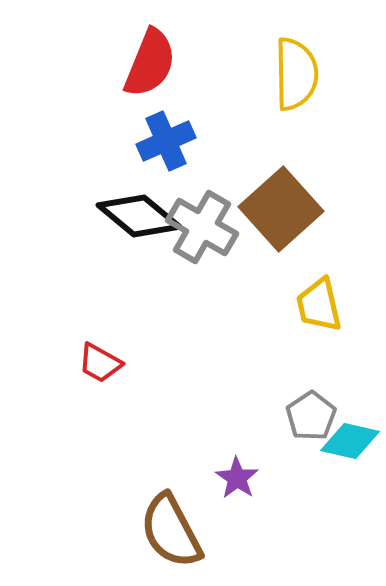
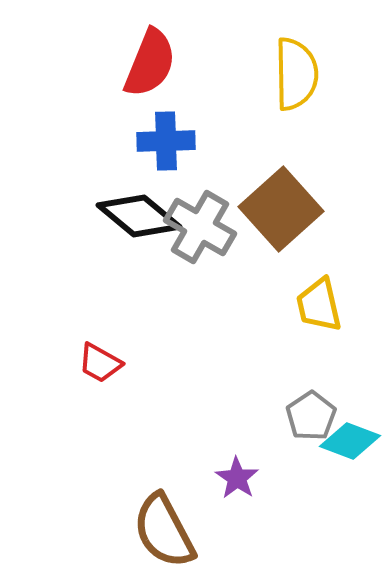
blue cross: rotated 22 degrees clockwise
gray cross: moved 2 px left
cyan diamond: rotated 8 degrees clockwise
brown semicircle: moved 7 px left
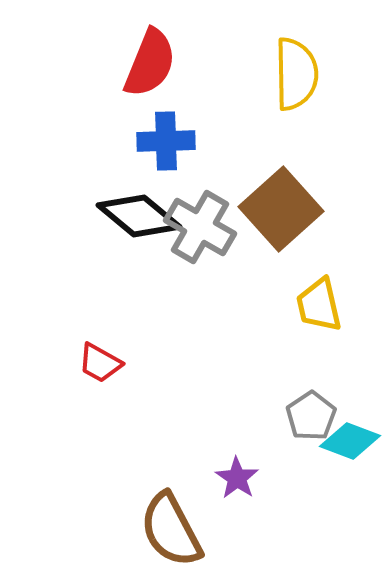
brown semicircle: moved 7 px right, 1 px up
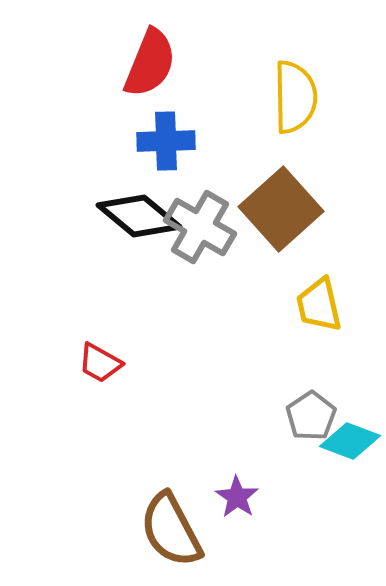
yellow semicircle: moved 1 px left, 23 px down
purple star: moved 19 px down
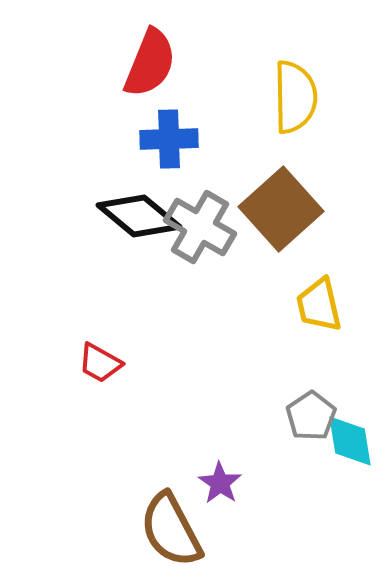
blue cross: moved 3 px right, 2 px up
cyan diamond: rotated 60 degrees clockwise
purple star: moved 17 px left, 14 px up
